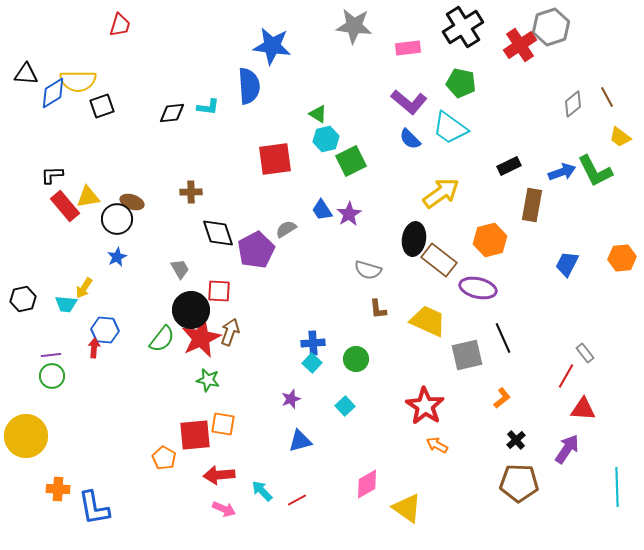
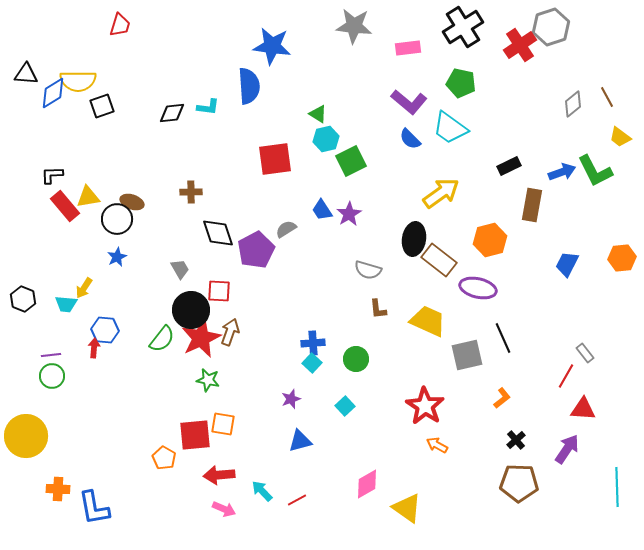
black hexagon at (23, 299): rotated 25 degrees counterclockwise
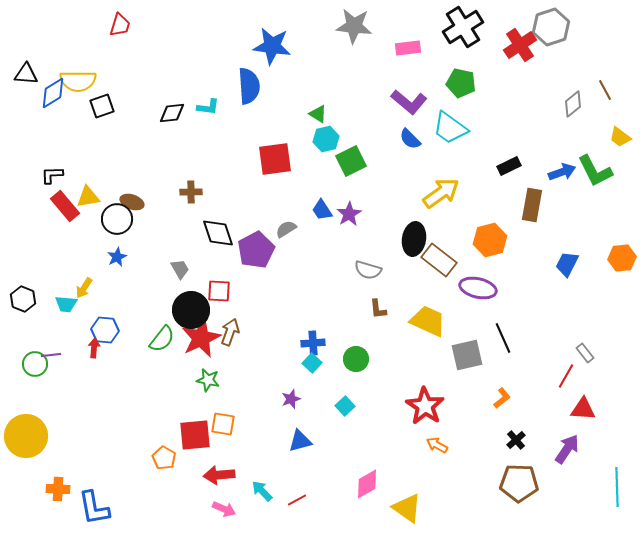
brown line at (607, 97): moved 2 px left, 7 px up
green circle at (52, 376): moved 17 px left, 12 px up
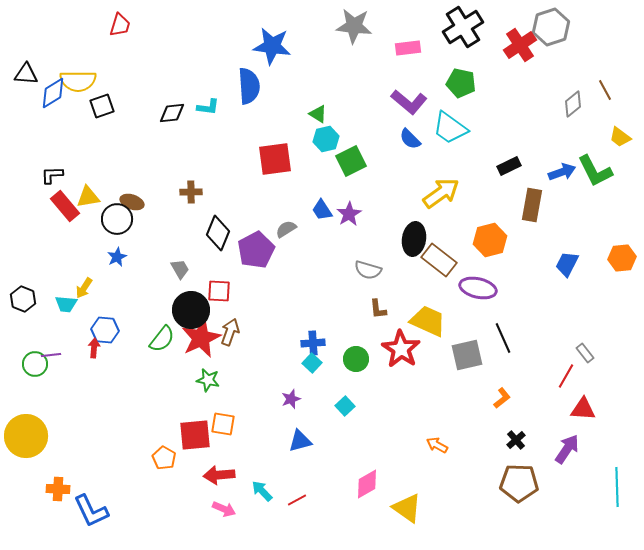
black diamond at (218, 233): rotated 40 degrees clockwise
red star at (425, 406): moved 24 px left, 57 px up
blue L-shape at (94, 508): moved 3 px left, 3 px down; rotated 15 degrees counterclockwise
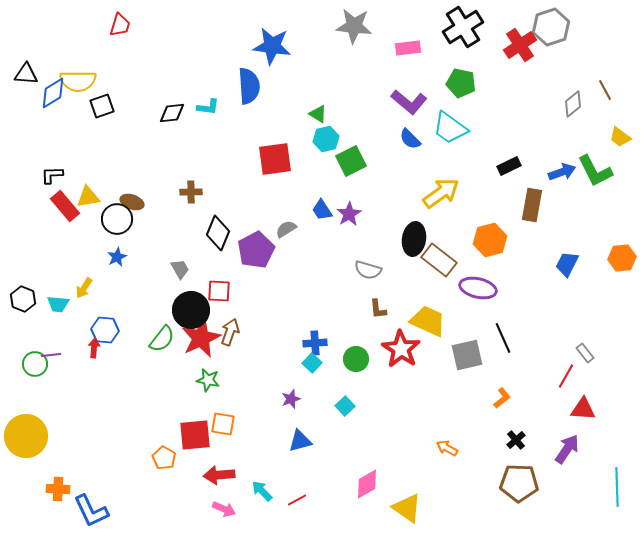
cyan trapezoid at (66, 304): moved 8 px left
blue cross at (313, 343): moved 2 px right
orange arrow at (437, 445): moved 10 px right, 3 px down
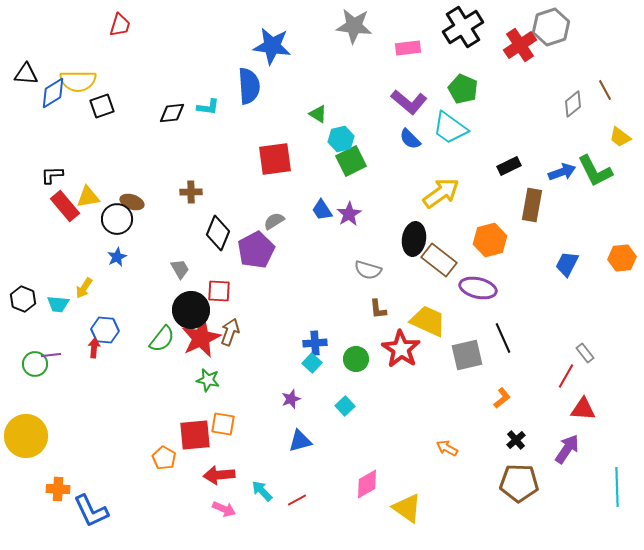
green pentagon at (461, 83): moved 2 px right, 6 px down; rotated 12 degrees clockwise
cyan hexagon at (326, 139): moved 15 px right
gray semicircle at (286, 229): moved 12 px left, 8 px up
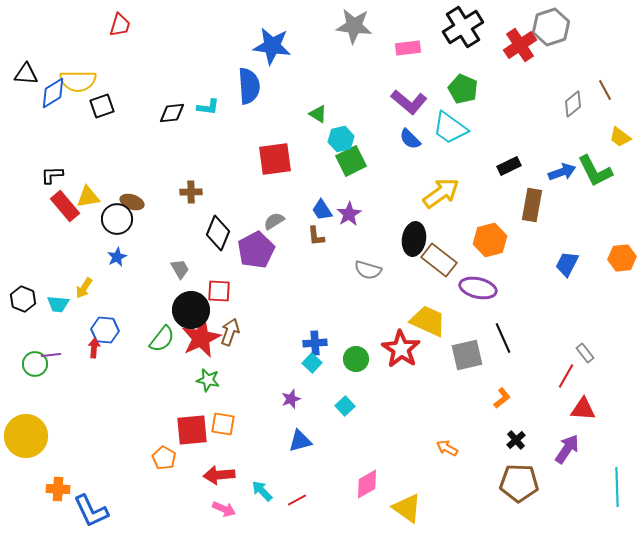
brown L-shape at (378, 309): moved 62 px left, 73 px up
red square at (195, 435): moved 3 px left, 5 px up
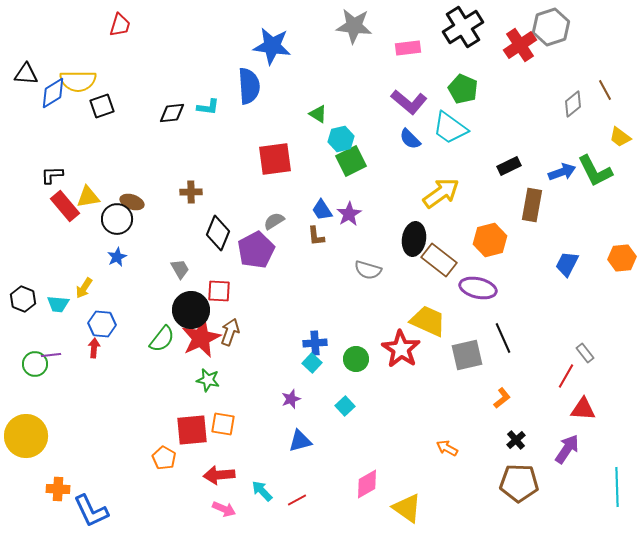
blue hexagon at (105, 330): moved 3 px left, 6 px up
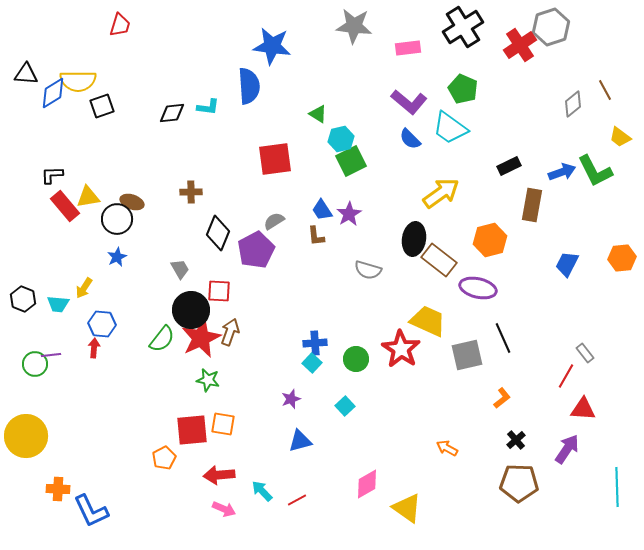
orange pentagon at (164, 458): rotated 15 degrees clockwise
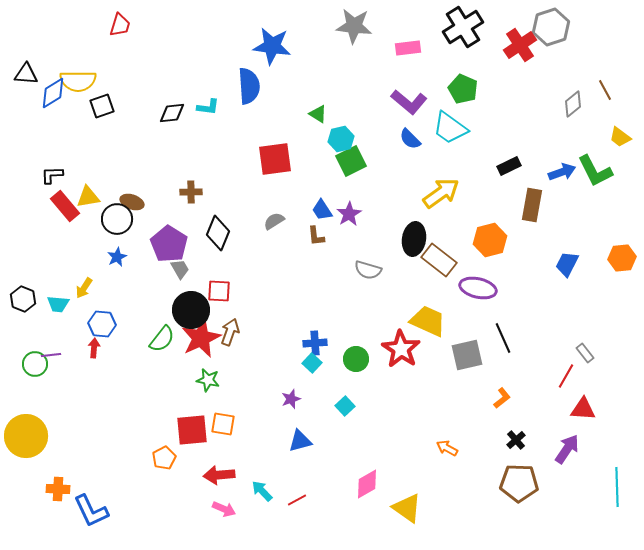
purple pentagon at (256, 250): moved 87 px left, 6 px up; rotated 12 degrees counterclockwise
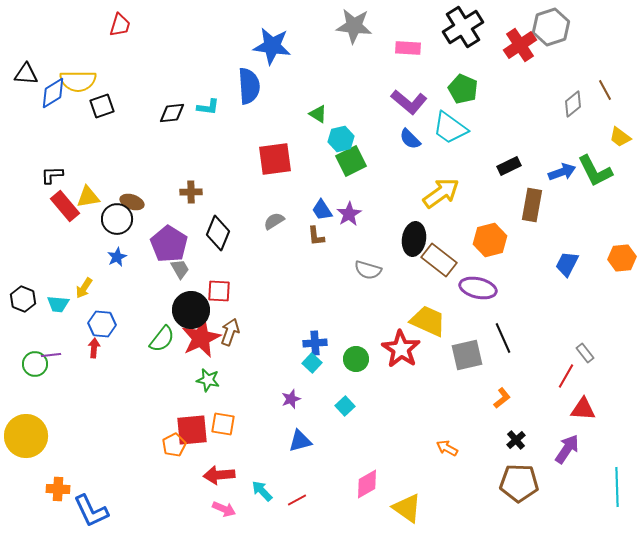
pink rectangle at (408, 48): rotated 10 degrees clockwise
orange pentagon at (164, 458): moved 10 px right, 13 px up
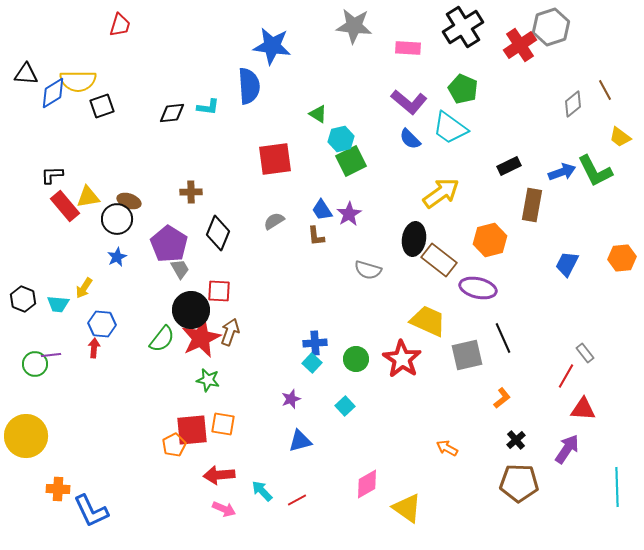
brown ellipse at (132, 202): moved 3 px left, 1 px up
red star at (401, 349): moved 1 px right, 10 px down
